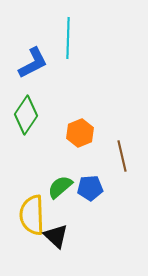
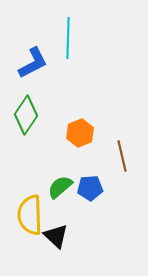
yellow semicircle: moved 2 px left
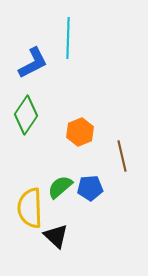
orange hexagon: moved 1 px up
yellow semicircle: moved 7 px up
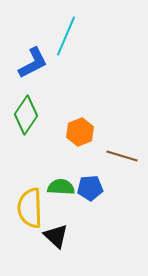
cyan line: moved 2 px left, 2 px up; rotated 21 degrees clockwise
brown line: rotated 60 degrees counterclockwise
green semicircle: moved 1 px right; rotated 44 degrees clockwise
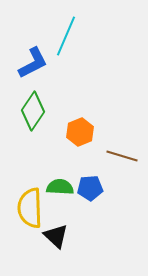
green diamond: moved 7 px right, 4 px up
green semicircle: moved 1 px left
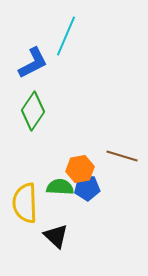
orange hexagon: moved 37 px down; rotated 12 degrees clockwise
blue pentagon: moved 3 px left
yellow semicircle: moved 5 px left, 5 px up
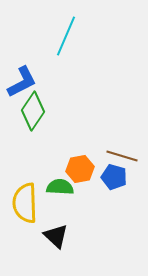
blue L-shape: moved 11 px left, 19 px down
blue pentagon: moved 27 px right, 11 px up; rotated 20 degrees clockwise
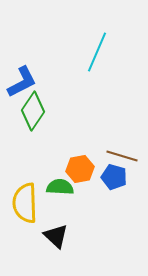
cyan line: moved 31 px right, 16 px down
